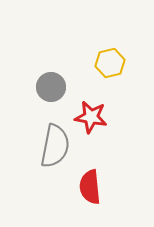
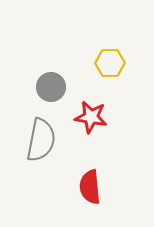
yellow hexagon: rotated 12 degrees clockwise
gray semicircle: moved 14 px left, 6 px up
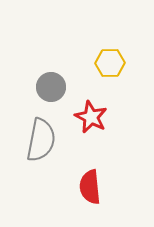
red star: rotated 16 degrees clockwise
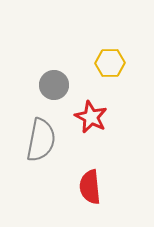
gray circle: moved 3 px right, 2 px up
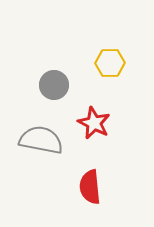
red star: moved 3 px right, 6 px down
gray semicircle: rotated 90 degrees counterclockwise
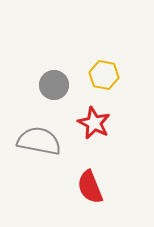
yellow hexagon: moved 6 px left, 12 px down; rotated 12 degrees clockwise
gray semicircle: moved 2 px left, 1 px down
red semicircle: rotated 16 degrees counterclockwise
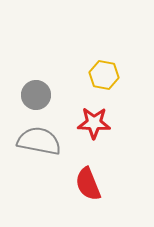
gray circle: moved 18 px left, 10 px down
red star: rotated 24 degrees counterclockwise
red semicircle: moved 2 px left, 3 px up
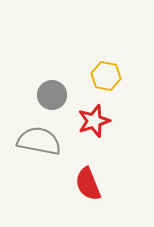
yellow hexagon: moved 2 px right, 1 px down
gray circle: moved 16 px right
red star: moved 2 px up; rotated 20 degrees counterclockwise
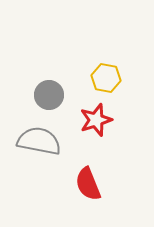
yellow hexagon: moved 2 px down
gray circle: moved 3 px left
red star: moved 2 px right, 1 px up
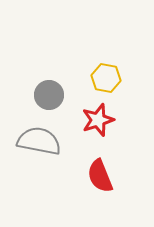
red star: moved 2 px right
red semicircle: moved 12 px right, 8 px up
